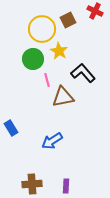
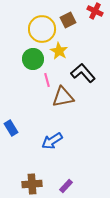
purple rectangle: rotated 40 degrees clockwise
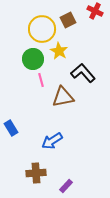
pink line: moved 6 px left
brown cross: moved 4 px right, 11 px up
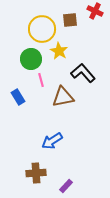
brown square: moved 2 px right; rotated 21 degrees clockwise
green circle: moved 2 px left
blue rectangle: moved 7 px right, 31 px up
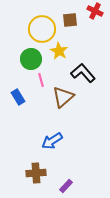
brown triangle: rotated 30 degrees counterclockwise
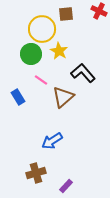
red cross: moved 4 px right
brown square: moved 4 px left, 6 px up
green circle: moved 5 px up
pink line: rotated 40 degrees counterclockwise
brown cross: rotated 12 degrees counterclockwise
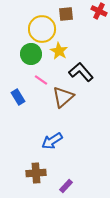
black L-shape: moved 2 px left, 1 px up
brown cross: rotated 12 degrees clockwise
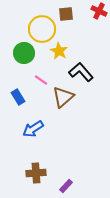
green circle: moved 7 px left, 1 px up
blue arrow: moved 19 px left, 12 px up
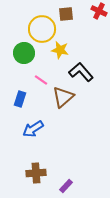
yellow star: moved 1 px right, 1 px up; rotated 18 degrees counterclockwise
blue rectangle: moved 2 px right, 2 px down; rotated 49 degrees clockwise
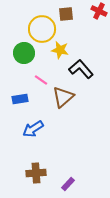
black L-shape: moved 3 px up
blue rectangle: rotated 63 degrees clockwise
purple rectangle: moved 2 px right, 2 px up
